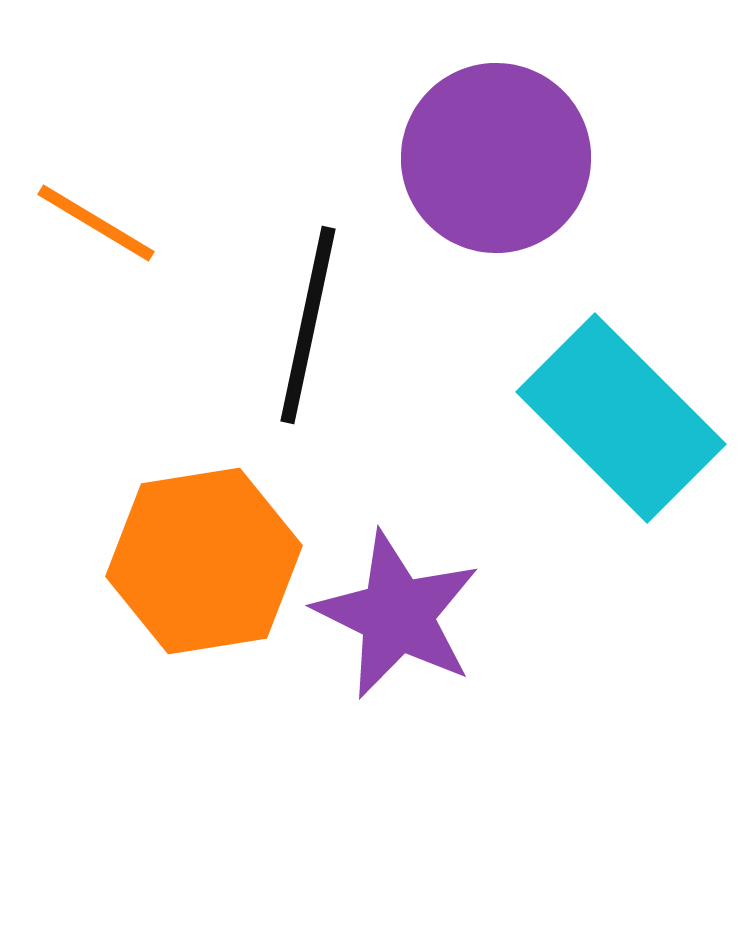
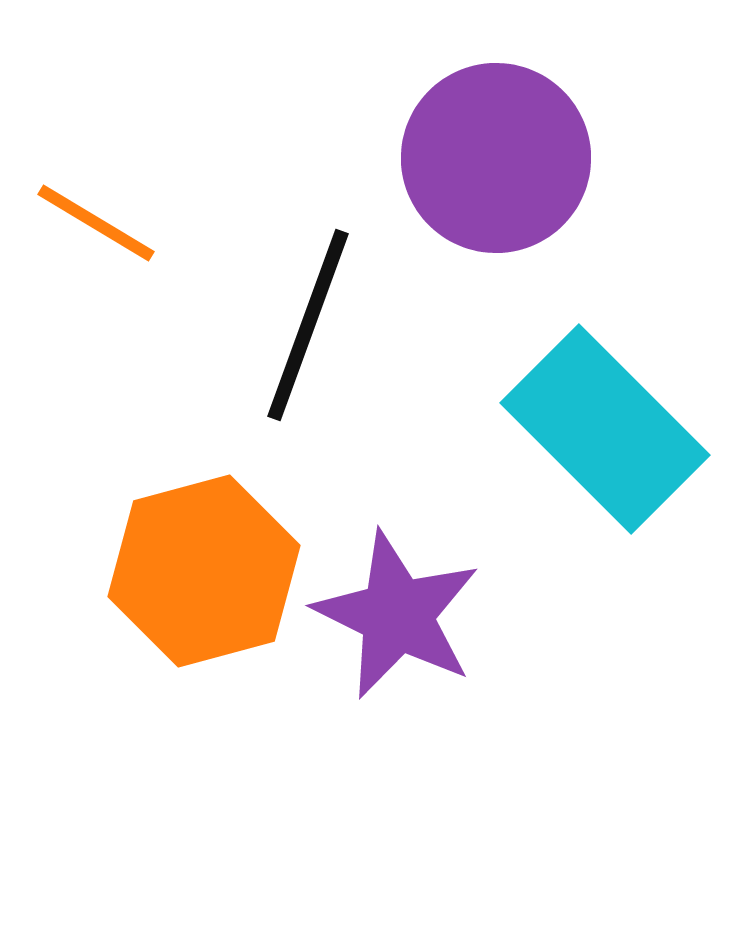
black line: rotated 8 degrees clockwise
cyan rectangle: moved 16 px left, 11 px down
orange hexagon: moved 10 px down; rotated 6 degrees counterclockwise
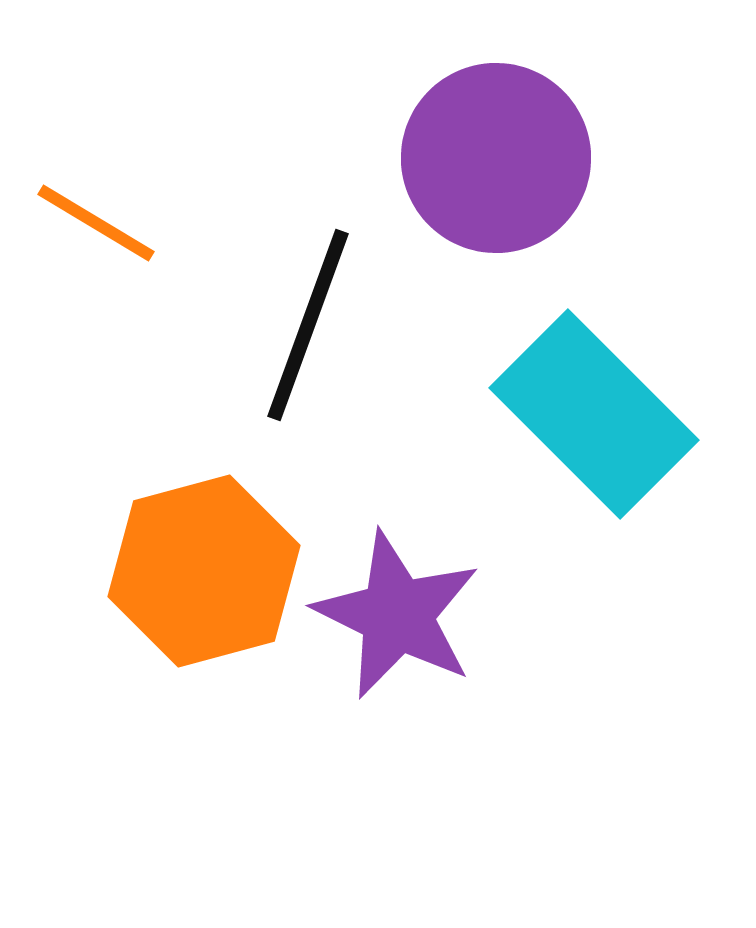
cyan rectangle: moved 11 px left, 15 px up
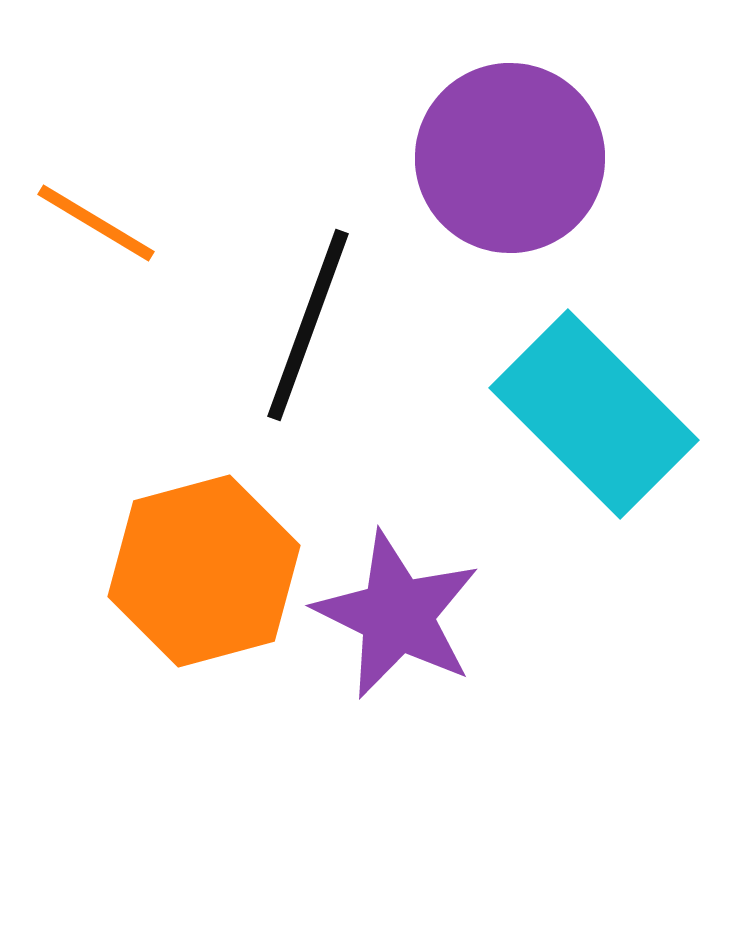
purple circle: moved 14 px right
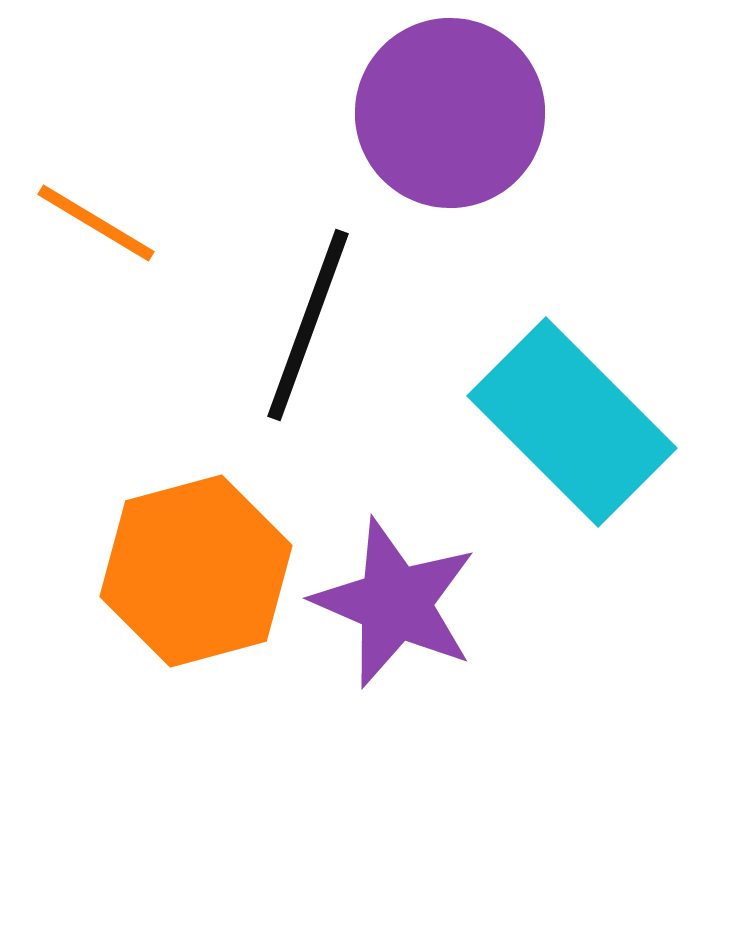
purple circle: moved 60 px left, 45 px up
cyan rectangle: moved 22 px left, 8 px down
orange hexagon: moved 8 px left
purple star: moved 2 px left, 12 px up; rotated 3 degrees counterclockwise
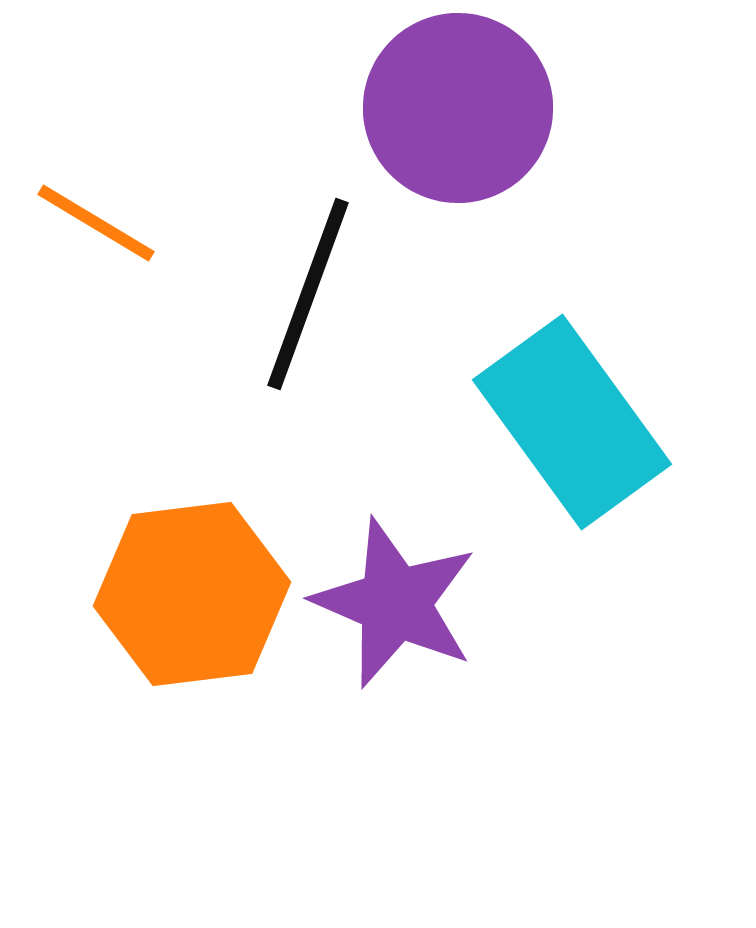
purple circle: moved 8 px right, 5 px up
black line: moved 31 px up
cyan rectangle: rotated 9 degrees clockwise
orange hexagon: moved 4 px left, 23 px down; rotated 8 degrees clockwise
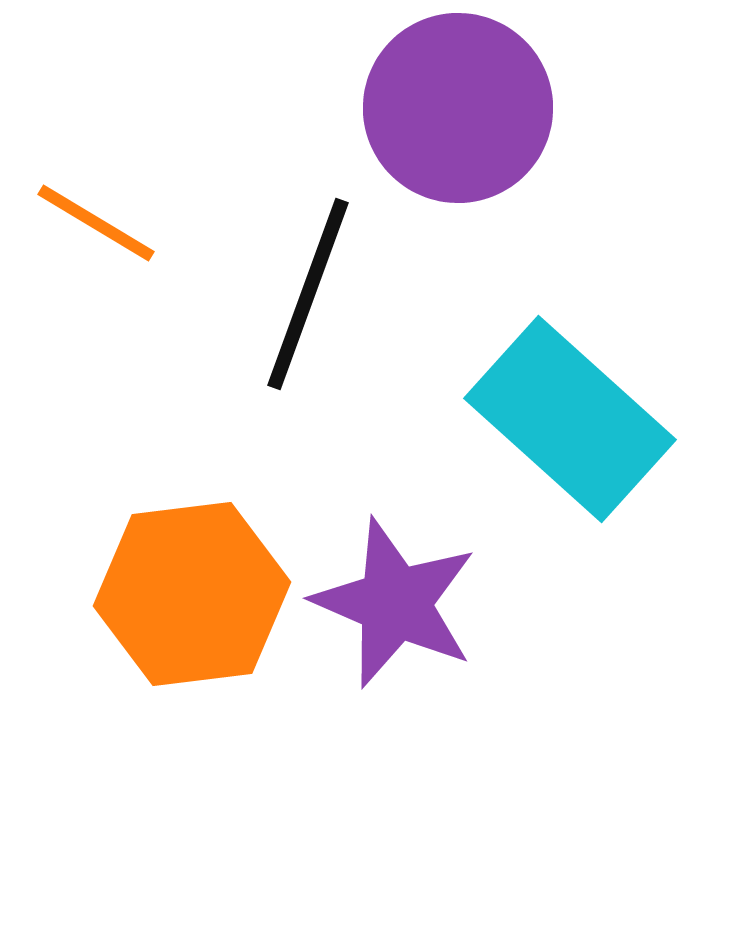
cyan rectangle: moved 2 px left, 3 px up; rotated 12 degrees counterclockwise
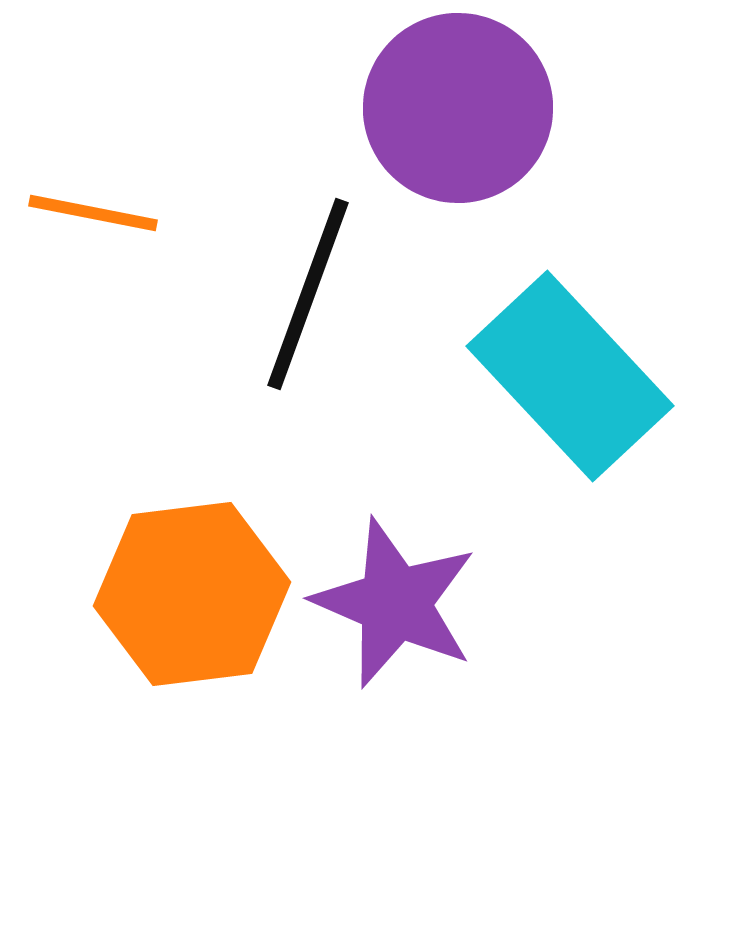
orange line: moved 3 px left, 10 px up; rotated 20 degrees counterclockwise
cyan rectangle: moved 43 px up; rotated 5 degrees clockwise
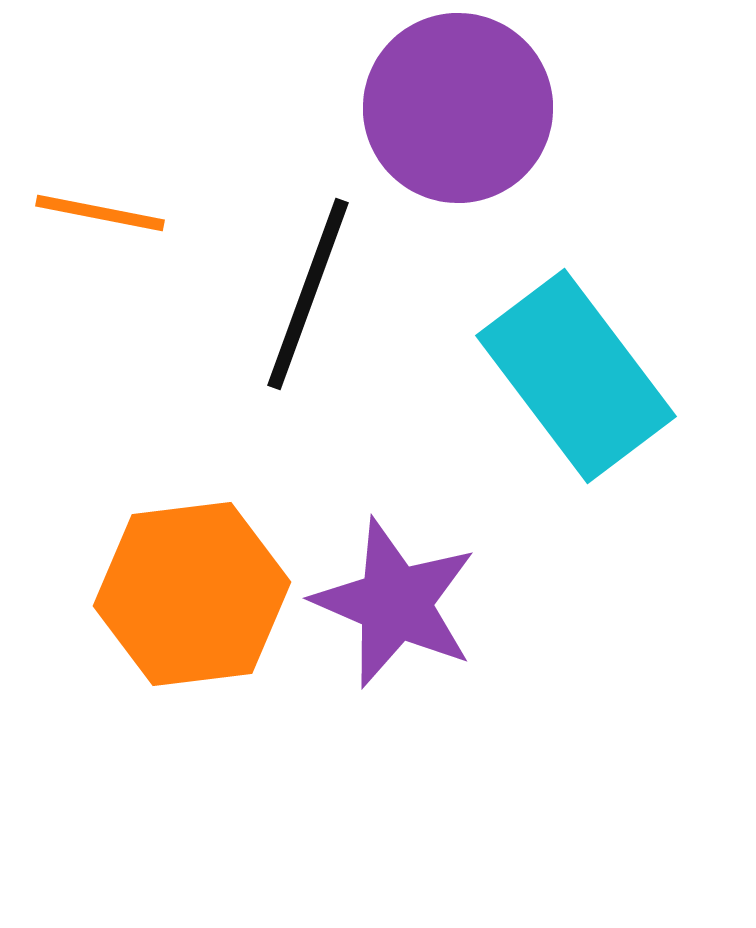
orange line: moved 7 px right
cyan rectangle: moved 6 px right; rotated 6 degrees clockwise
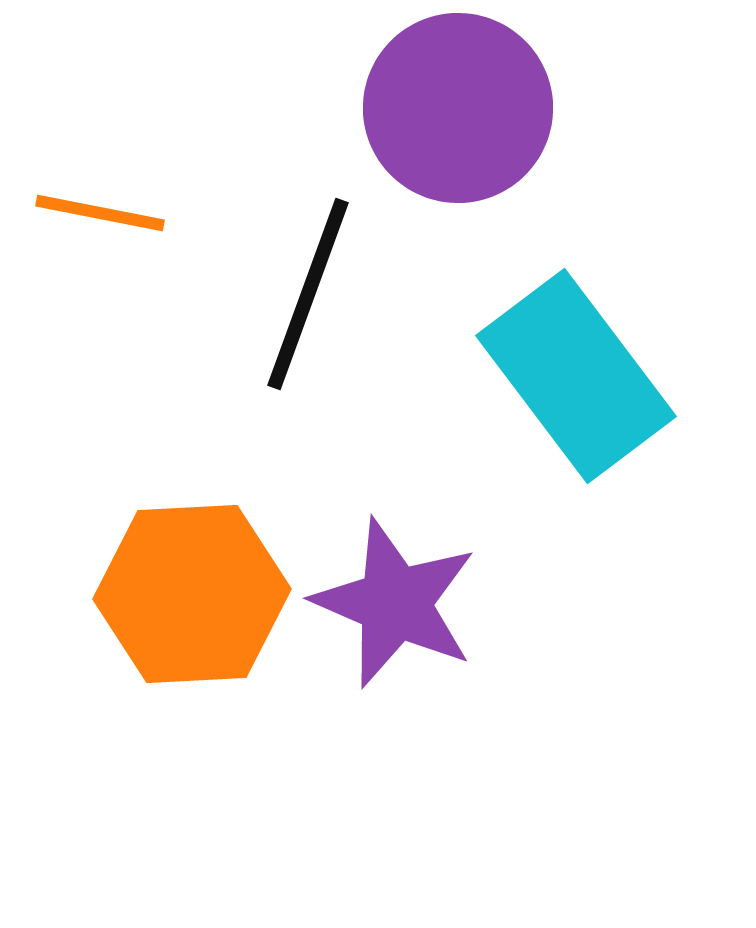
orange hexagon: rotated 4 degrees clockwise
